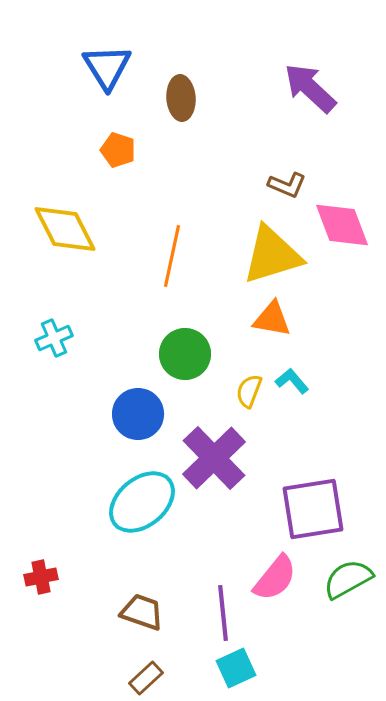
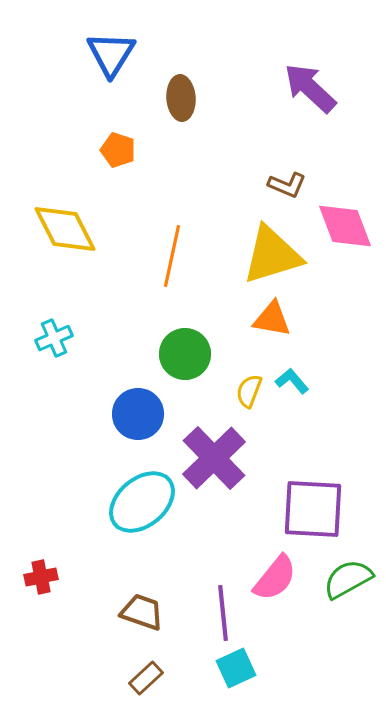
blue triangle: moved 4 px right, 13 px up; rotated 4 degrees clockwise
pink diamond: moved 3 px right, 1 px down
purple square: rotated 12 degrees clockwise
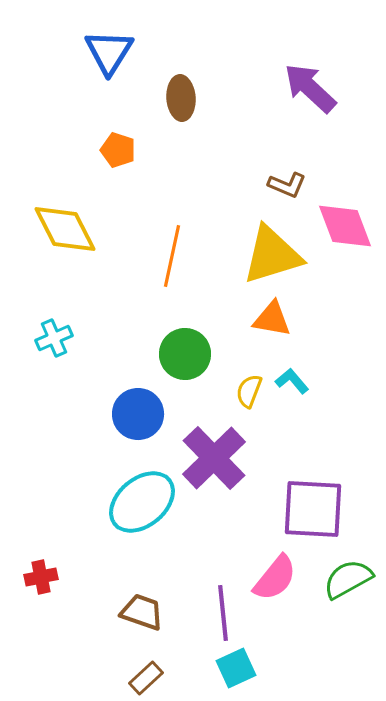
blue triangle: moved 2 px left, 2 px up
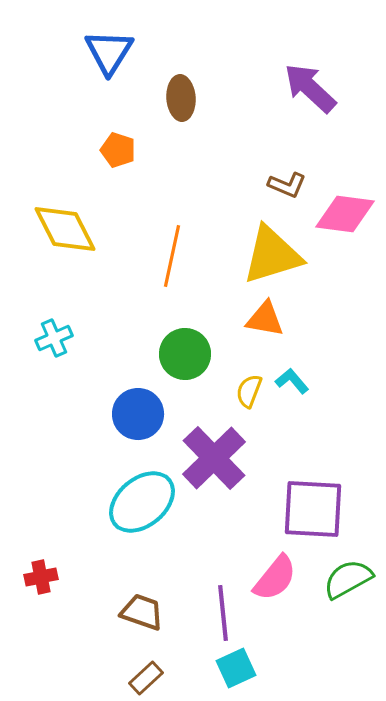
pink diamond: moved 12 px up; rotated 62 degrees counterclockwise
orange triangle: moved 7 px left
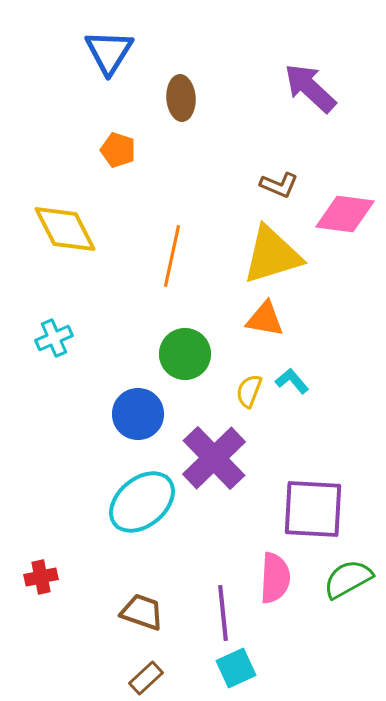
brown L-shape: moved 8 px left
pink semicircle: rotated 36 degrees counterclockwise
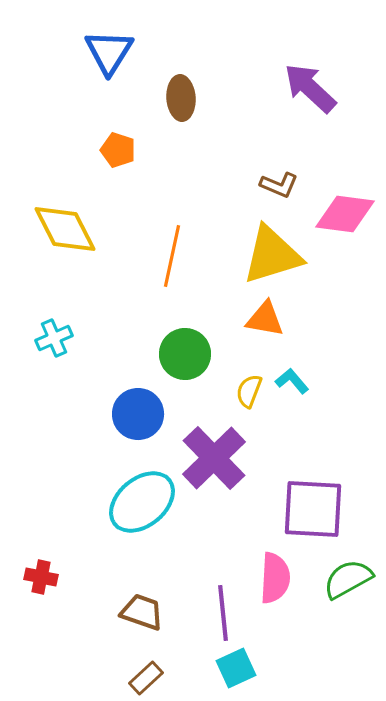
red cross: rotated 24 degrees clockwise
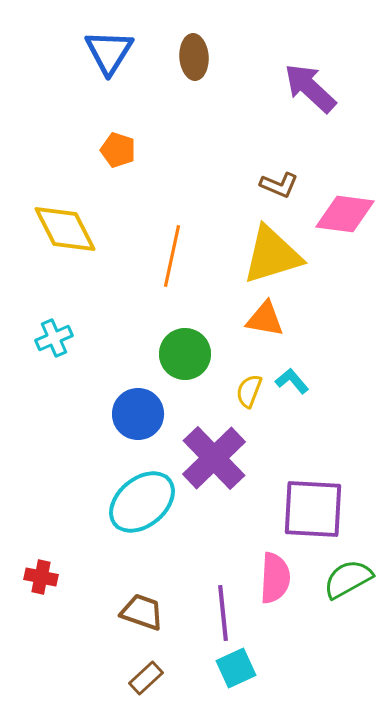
brown ellipse: moved 13 px right, 41 px up
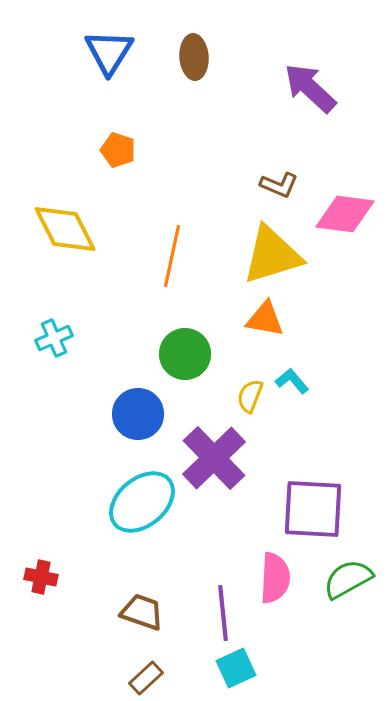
yellow semicircle: moved 1 px right, 5 px down
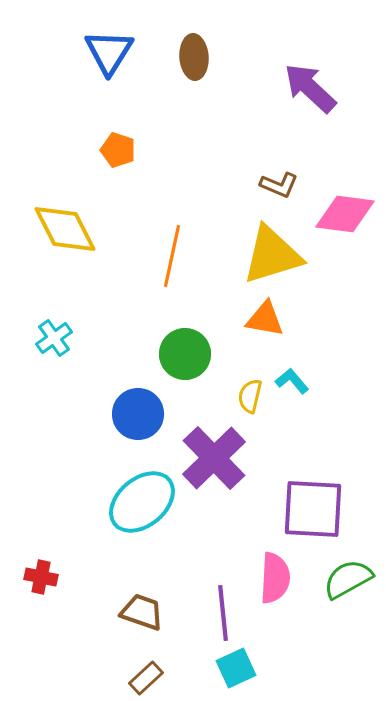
cyan cross: rotated 12 degrees counterclockwise
yellow semicircle: rotated 8 degrees counterclockwise
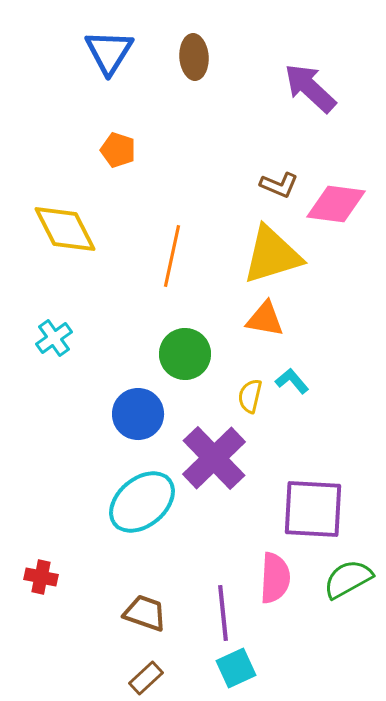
pink diamond: moved 9 px left, 10 px up
brown trapezoid: moved 3 px right, 1 px down
